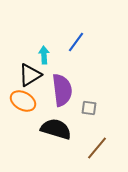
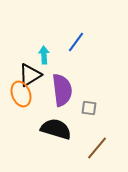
orange ellipse: moved 2 px left, 7 px up; rotated 40 degrees clockwise
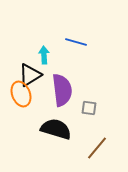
blue line: rotated 70 degrees clockwise
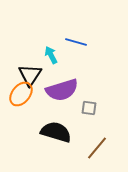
cyan arrow: moved 7 px right; rotated 24 degrees counterclockwise
black triangle: rotated 25 degrees counterclockwise
purple semicircle: rotated 80 degrees clockwise
orange ellipse: rotated 60 degrees clockwise
black semicircle: moved 3 px down
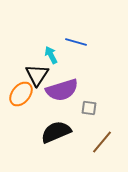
black triangle: moved 7 px right
black semicircle: rotated 40 degrees counterclockwise
brown line: moved 5 px right, 6 px up
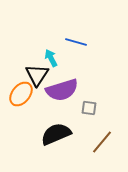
cyan arrow: moved 3 px down
black semicircle: moved 2 px down
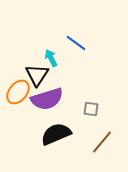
blue line: moved 1 px down; rotated 20 degrees clockwise
purple semicircle: moved 15 px left, 9 px down
orange ellipse: moved 3 px left, 2 px up
gray square: moved 2 px right, 1 px down
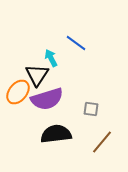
black semicircle: rotated 16 degrees clockwise
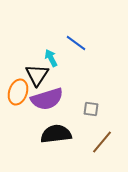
orange ellipse: rotated 20 degrees counterclockwise
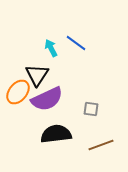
cyan arrow: moved 10 px up
orange ellipse: rotated 20 degrees clockwise
purple semicircle: rotated 8 degrees counterclockwise
brown line: moved 1 px left, 3 px down; rotated 30 degrees clockwise
